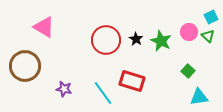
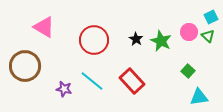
red circle: moved 12 px left
red rectangle: rotated 30 degrees clockwise
cyan line: moved 11 px left, 12 px up; rotated 15 degrees counterclockwise
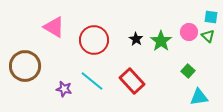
cyan square: rotated 32 degrees clockwise
pink triangle: moved 10 px right
green star: rotated 10 degrees clockwise
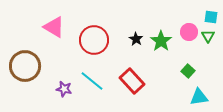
green triangle: rotated 16 degrees clockwise
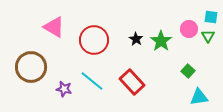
pink circle: moved 3 px up
brown circle: moved 6 px right, 1 px down
red rectangle: moved 1 px down
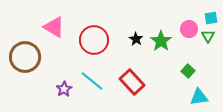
cyan square: moved 1 px down; rotated 16 degrees counterclockwise
brown circle: moved 6 px left, 10 px up
purple star: rotated 28 degrees clockwise
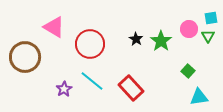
red circle: moved 4 px left, 4 px down
red rectangle: moved 1 px left, 6 px down
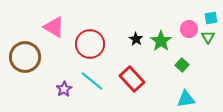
green triangle: moved 1 px down
green square: moved 6 px left, 6 px up
red rectangle: moved 1 px right, 9 px up
cyan triangle: moved 13 px left, 2 px down
